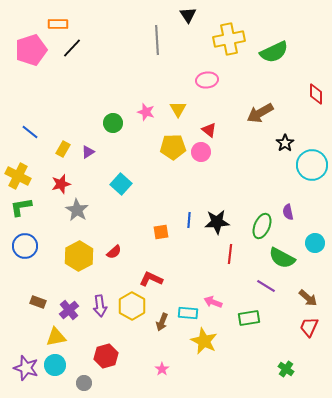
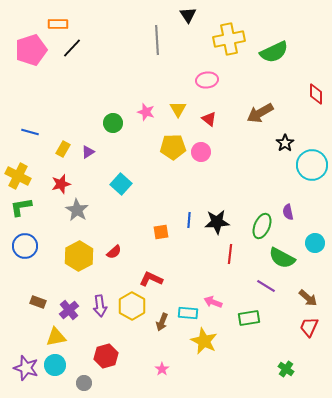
red triangle at (209, 130): moved 11 px up
blue line at (30, 132): rotated 24 degrees counterclockwise
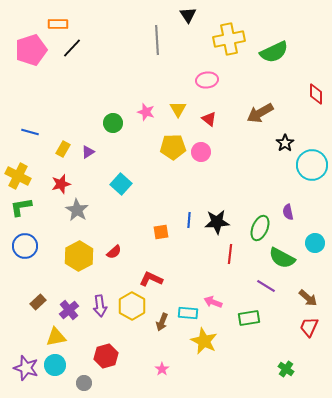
green ellipse at (262, 226): moved 2 px left, 2 px down
brown rectangle at (38, 302): rotated 63 degrees counterclockwise
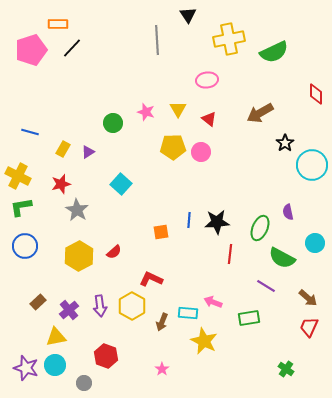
red hexagon at (106, 356): rotated 25 degrees counterclockwise
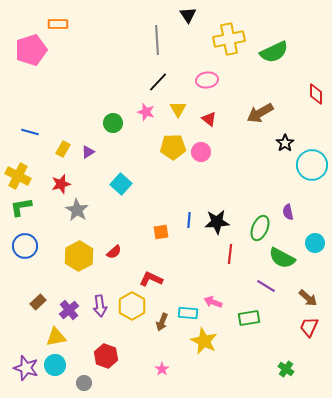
black line at (72, 48): moved 86 px right, 34 px down
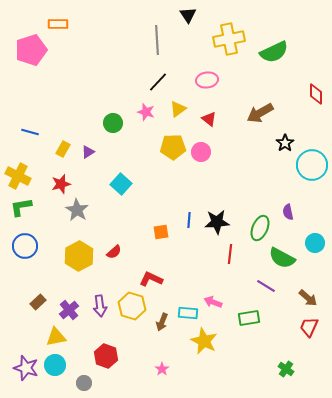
yellow triangle at (178, 109): rotated 24 degrees clockwise
yellow hexagon at (132, 306): rotated 12 degrees counterclockwise
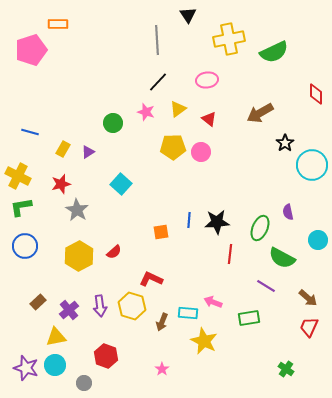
cyan circle at (315, 243): moved 3 px right, 3 px up
